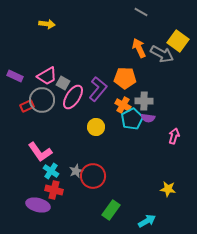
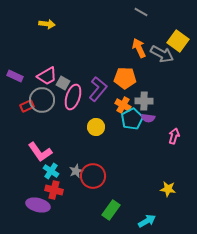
pink ellipse: rotated 15 degrees counterclockwise
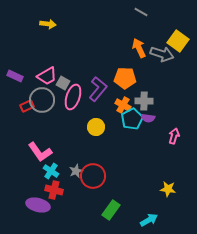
yellow arrow: moved 1 px right
gray arrow: rotated 10 degrees counterclockwise
cyan arrow: moved 2 px right, 1 px up
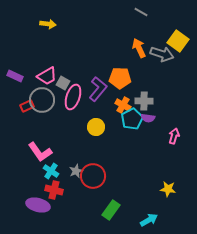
orange pentagon: moved 5 px left
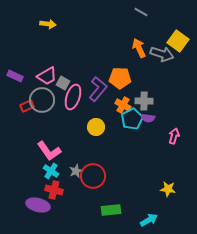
pink L-shape: moved 9 px right, 1 px up
green rectangle: rotated 48 degrees clockwise
